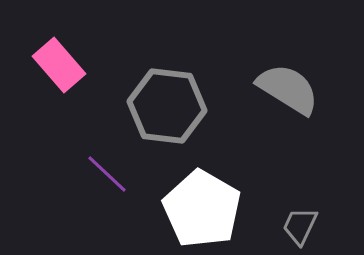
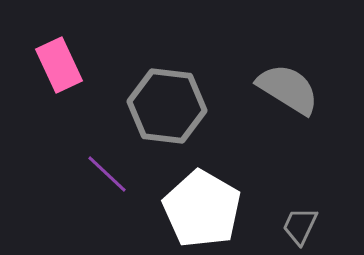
pink rectangle: rotated 16 degrees clockwise
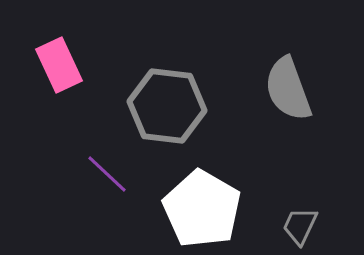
gray semicircle: rotated 142 degrees counterclockwise
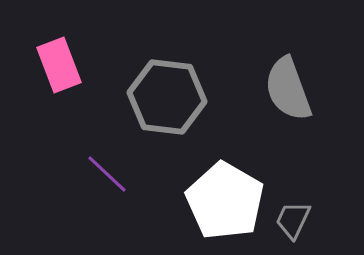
pink rectangle: rotated 4 degrees clockwise
gray hexagon: moved 9 px up
white pentagon: moved 23 px right, 8 px up
gray trapezoid: moved 7 px left, 6 px up
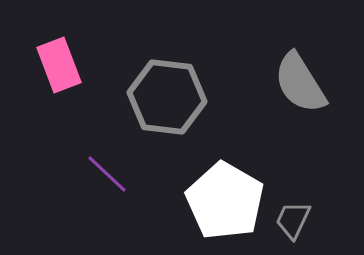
gray semicircle: moved 12 px right, 6 px up; rotated 12 degrees counterclockwise
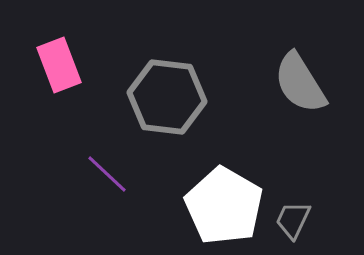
white pentagon: moved 1 px left, 5 px down
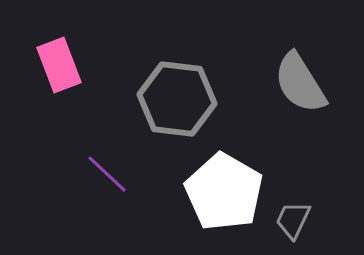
gray hexagon: moved 10 px right, 2 px down
white pentagon: moved 14 px up
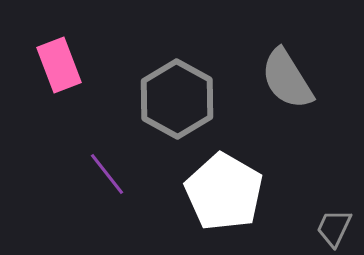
gray semicircle: moved 13 px left, 4 px up
gray hexagon: rotated 22 degrees clockwise
purple line: rotated 9 degrees clockwise
gray trapezoid: moved 41 px right, 8 px down
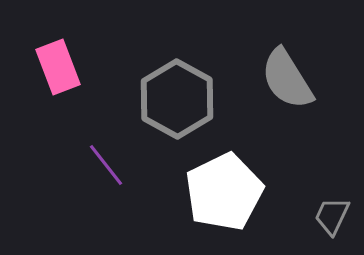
pink rectangle: moved 1 px left, 2 px down
purple line: moved 1 px left, 9 px up
white pentagon: rotated 16 degrees clockwise
gray trapezoid: moved 2 px left, 12 px up
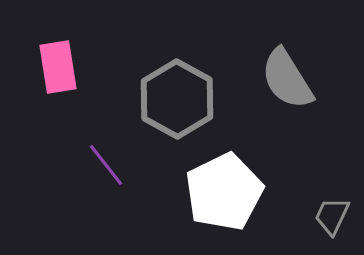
pink rectangle: rotated 12 degrees clockwise
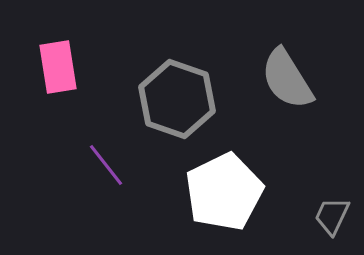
gray hexagon: rotated 10 degrees counterclockwise
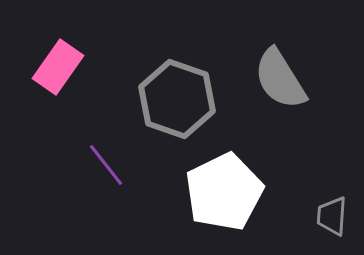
pink rectangle: rotated 44 degrees clockwise
gray semicircle: moved 7 px left
gray trapezoid: rotated 21 degrees counterclockwise
